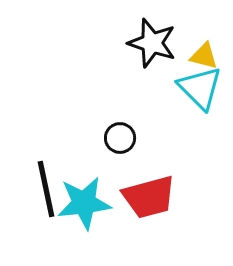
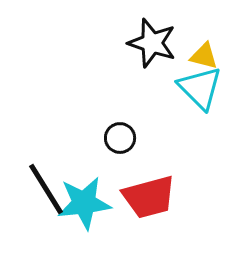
black line: rotated 20 degrees counterclockwise
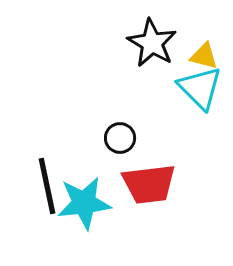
black star: rotated 12 degrees clockwise
black line: moved 1 px right, 3 px up; rotated 20 degrees clockwise
red trapezoid: moved 13 px up; rotated 8 degrees clockwise
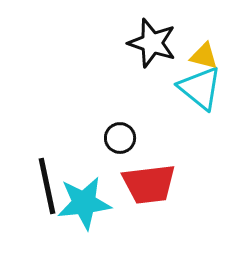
black star: rotated 12 degrees counterclockwise
cyan triangle: rotated 6 degrees counterclockwise
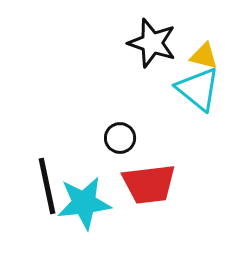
cyan triangle: moved 2 px left, 1 px down
